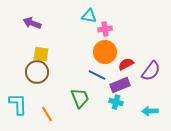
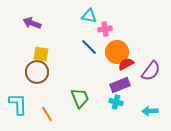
orange circle: moved 12 px right
blue line: moved 8 px left, 28 px up; rotated 18 degrees clockwise
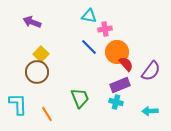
purple arrow: moved 1 px up
yellow square: rotated 35 degrees clockwise
red semicircle: rotated 77 degrees clockwise
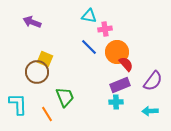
yellow square: moved 4 px right, 5 px down; rotated 21 degrees counterclockwise
purple semicircle: moved 2 px right, 10 px down
green trapezoid: moved 15 px left, 1 px up
cyan cross: rotated 16 degrees counterclockwise
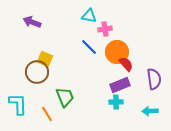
purple semicircle: moved 1 px right, 2 px up; rotated 45 degrees counterclockwise
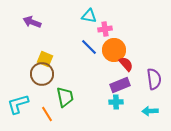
orange circle: moved 3 px left, 2 px up
brown circle: moved 5 px right, 2 px down
green trapezoid: rotated 10 degrees clockwise
cyan L-shape: rotated 105 degrees counterclockwise
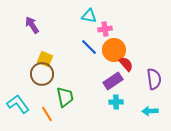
purple arrow: moved 3 px down; rotated 36 degrees clockwise
purple rectangle: moved 7 px left, 4 px up; rotated 12 degrees counterclockwise
cyan L-shape: rotated 70 degrees clockwise
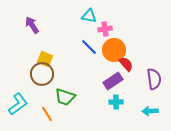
green trapezoid: rotated 120 degrees clockwise
cyan L-shape: rotated 90 degrees clockwise
